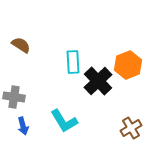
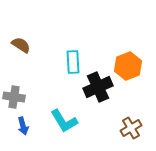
orange hexagon: moved 1 px down
black cross: moved 6 px down; rotated 20 degrees clockwise
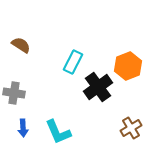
cyan rectangle: rotated 30 degrees clockwise
black cross: rotated 12 degrees counterclockwise
gray cross: moved 4 px up
cyan L-shape: moved 6 px left, 11 px down; rotated 8 degrees clockwise
blue arrow: moved 2 px down; rotated 12 degrees clockwise
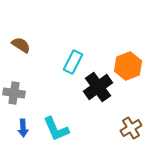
cyan L-shape: moved 2 px left, 3 px up
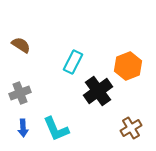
black cross: moved 4 px down
gray cross: moved 6 px right; rotated 30 degrees counterclockwise
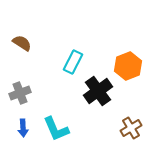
brown semicircle: moved 1 px right, 2 px up
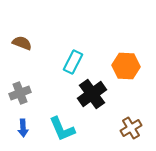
brown semicircle: rotated 12 degrees counterclockwise
orange hexagon: moved 2 px left; rotated 24 degrees clockwise
black cross: moved 6 px left, 3 px down
cyan L-shape: moved 6 px right
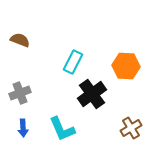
brown semicircle: moved 2 px left, 3 px up
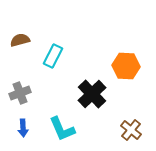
brown semicircle: rotated 36 degrees counterclockwise
cyan rectangle: moved 20 px left, 6 px up
black cross: rotated 8 degrees counterclockwise
brown cross: moved 2 px down; rotated 20 degrees counterclockwise
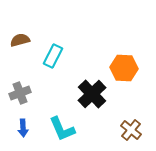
orange hexagon: moved 2 px left, 2 px down
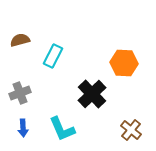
orange hexagon: moved 5 px up
